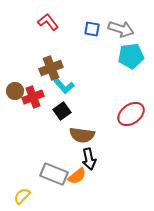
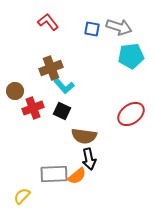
gray arrow: moved 2 px left, 2 px up
red cross: moved 11 px down
black square: rotated 30 degrees counterclockwise
brown semicircle: moved 2 px right, 1 px down
gray rectangle: rotated 24 degrees counterclockwise
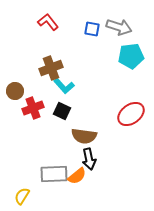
yellow semicircle: rotated 12 degrees counterclockwise
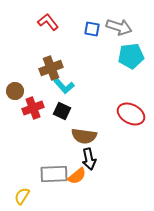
red ellipse: rotated 64 degrees clockwise
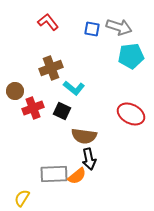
cyan L-shape: moved 10 px right, 2 px down; rotated 10 degrees counterclockwise
yellow semicircle: moved 2 px down
